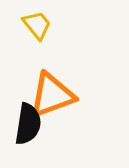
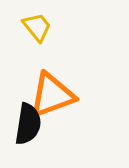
yellow trapezoid: moved 2 px down
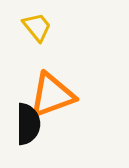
black semicircle: rotated 9 degrees counterclockwise
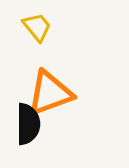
orange triangle: moved 2 px left, 2 px up
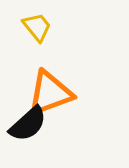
black semicircle: rotated 48 degrees clockwise
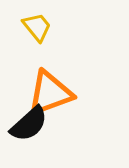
black semicircle: moved 1 px right
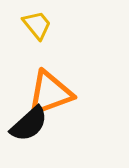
yellow trapezoid: moved 2 px up
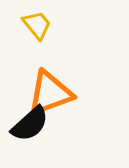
black semicircle: moved 1 px right
